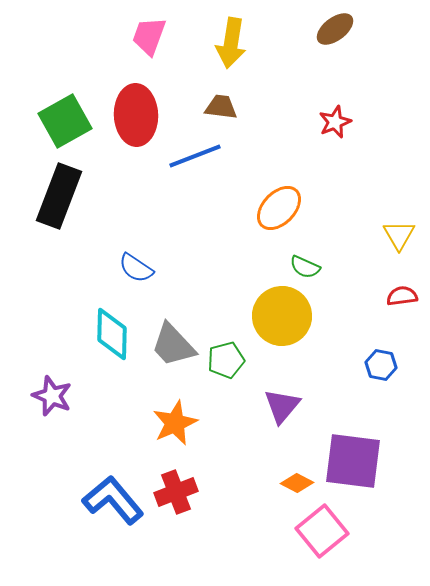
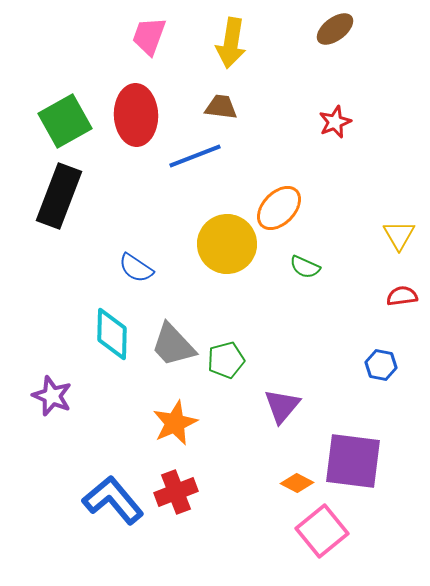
yellow circle: moved 55 px left, 72 px up
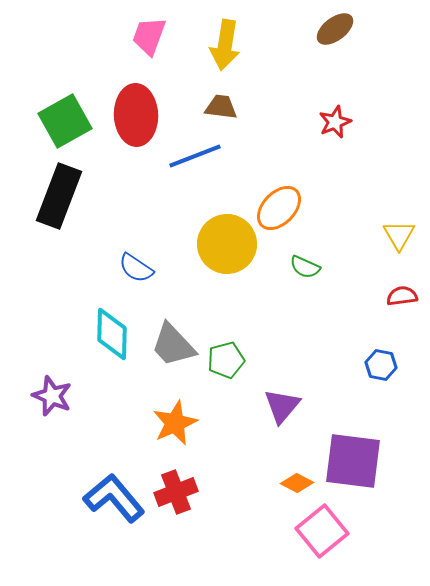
yellow arrow: moved 6 px left, 2 px down
blue L-shape: moved 1 px right, 2 px up
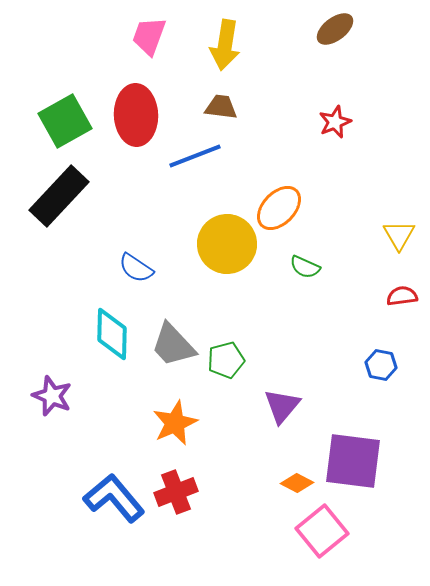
black rectangle: rotated 22 degrees clockwise
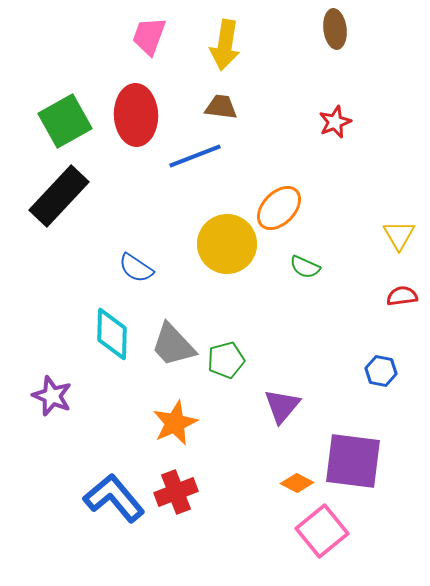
brown ellipse: rotated 60 degrees counterclockwise
blue hexagon: moved 6 px down
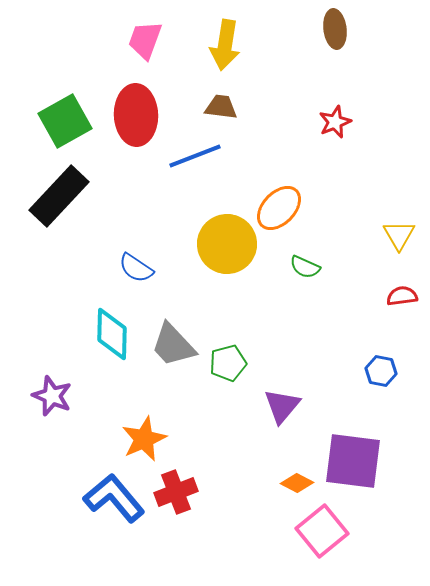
pink trapezoid: moved 4 px left, 4 px down
green pentagon: moved 2 px right, 3 px down
orange star: moved 31 px left, 16 px down
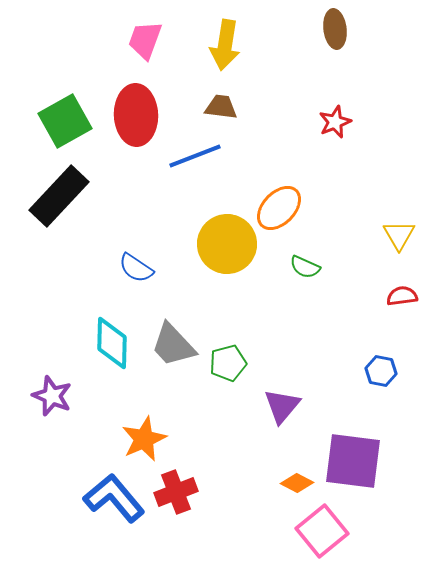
cyan diamond: moved 9 px down
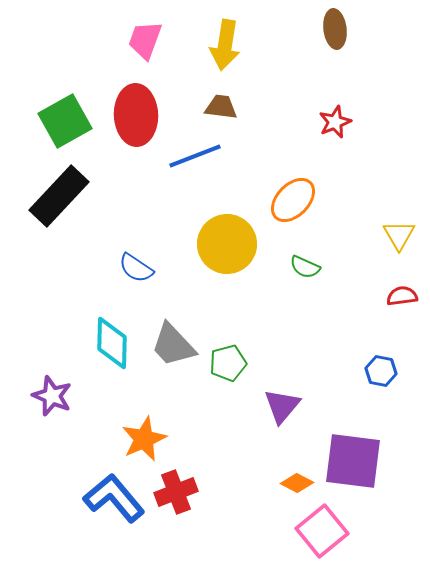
orange ellipse: moved 14 px right, 8 px up
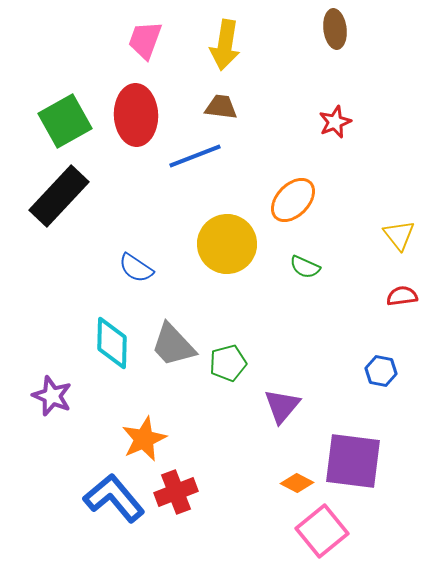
yellow triangle: rotated 8 degrees counterclockwise
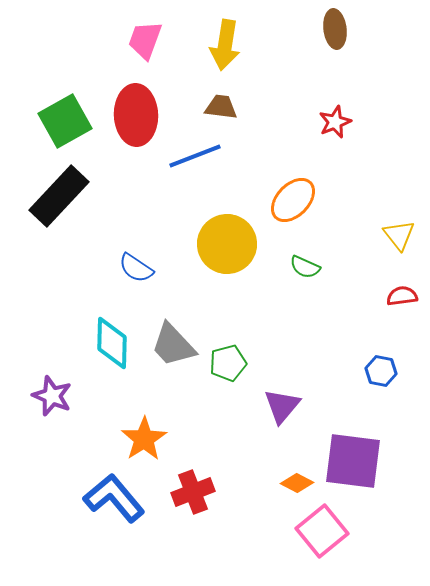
orange star: rotated 9 degrees counterclockwise
red cross: moved 17 px right
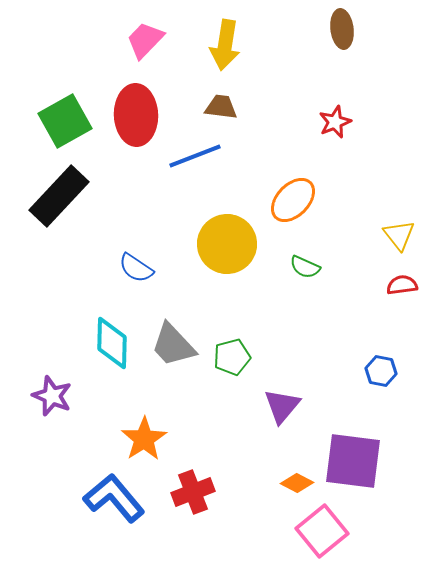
brown ellipse: moved 7 px right
pink trapezoid: rotated 24 degrees clockwise
red semicircle: moved 11 px up
green pentagon: moved 4 px right, 6 px up
